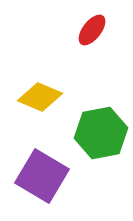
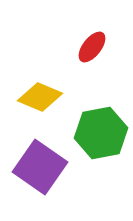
red ellipse: moved 17 px down
purple square: moved 2 px left, 9 px up; rotated 4 degrees clockwise
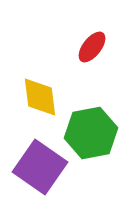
yellow diamond: rotated 60 degrees clockwise
green hexagon: moved 10 px left
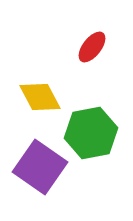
yellow diamond: rotated 21 degrees counterclockwise
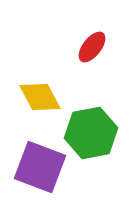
purple square: rotated 14 degrees counterclockwise
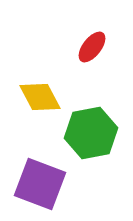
purple square: moved 17 px down
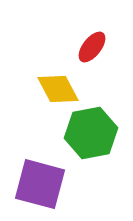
yellow diamond: moved 18 px right, 8 px up
purple square: rotated 6 degrees counterclockwise
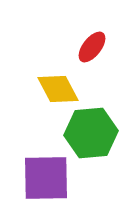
green hexagon: rotated 6 degrees clockwise
purple square: moved 6 px right, 6 px up; rotated 16 degrees counterclockwise
